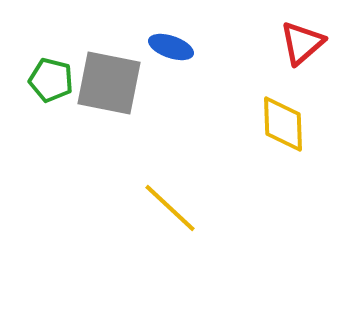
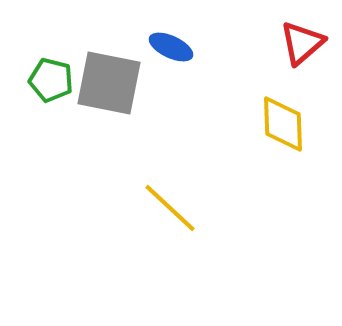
blue ellipse: rotated 6 degrees clockwise
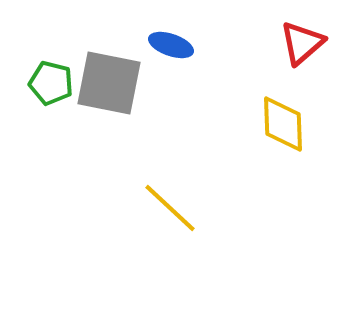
blue ellipse: moved 2 px up; rotated 6 degrees counterclockwise
green pentagon: moved 3 px down
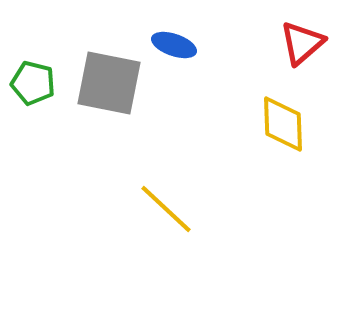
blue ellipse: moved 3 px right
green pentagon: moved 18 px left
yellow line: moved 4 px left, 1 px down
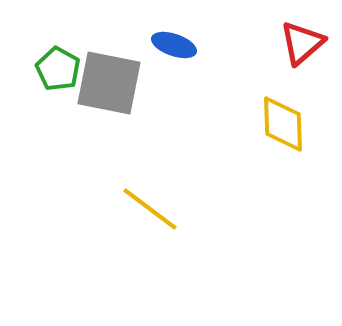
green pentagon: moved 25 px right, 14 px up; rotated 15 degrees clockwise
yellow line: moved 16 px left; rotated 6 degrees counterclockwise
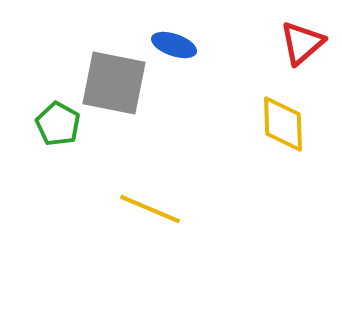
green pentagon: moved 55 px down
gray square: moved 5 px right
yellow line: rotated 14 degrees counterclockwise
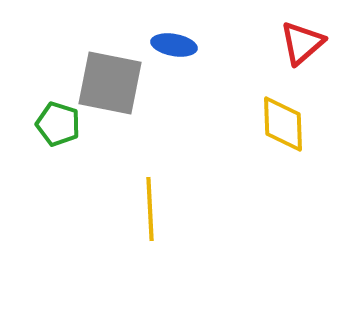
blue ellipse: rotated 9 degrees counterclockwise
gray square: moved 4 px left
green pentagon: rotated 12 degrees counterclockwise
yellow line: rotated 64 degrees clockwise
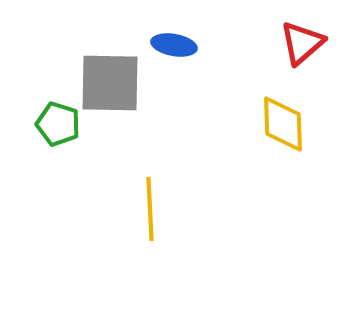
gray square: rotated 10 degrees counterclockwise
